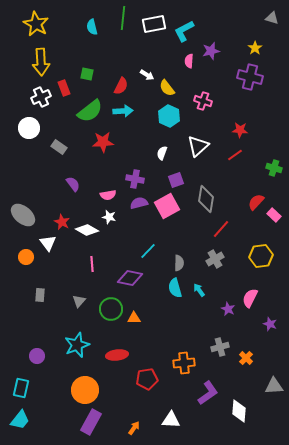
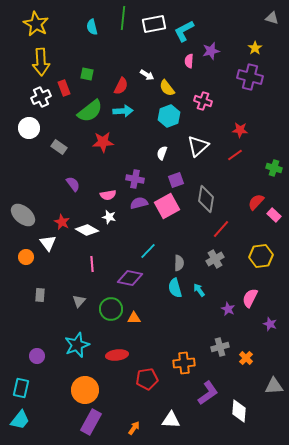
cyan hexagon at (169, 116): rotated 15 degrees clockwise
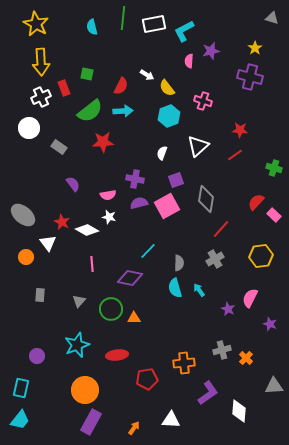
gray cross at (220, 347): moved 2 px right, 3 px down
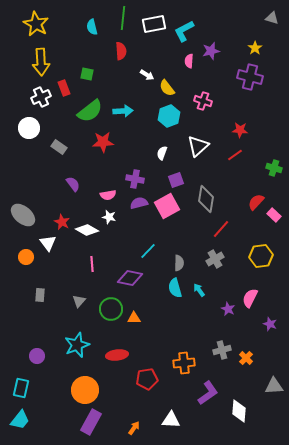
red semicircle at (121, 86): moved 35 px up; rotated 30 degrees counterclockwise
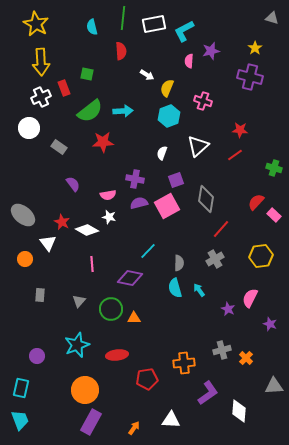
yellow semicircle at (167, 88): rotated 60 degrees clockwise
orange circle at (26, 257): moved 1 px left, 2 px down
cyan trapezoid at (20, 420): rotated 60 degrees counterclockwise
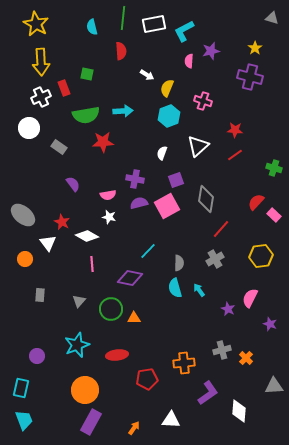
green semicircle at (90, 111): moved 4 px left, 4 px down; rotated 28 degrees clockwise
red star at (240, 130): moved 5 px left
white diamond at (87, 230): moved 6 px down
cyan trapezoid at (20, 420): moved 4 px right
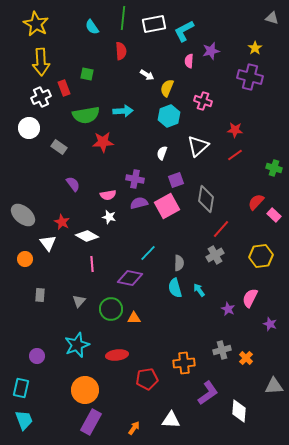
cyan semicircle at (92, 27): rotated 21 degrees counterclockwise
cyan line at (148, 251): moved 2 px down
gray cross at (215, 259): moved 4 px up
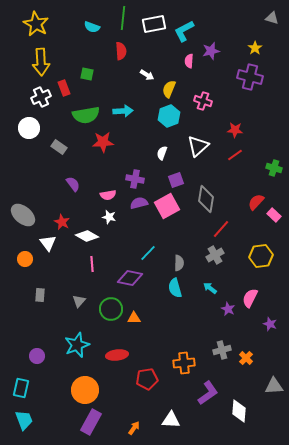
cyan semicircle at (92, 27): rotated 35 degrees counterclockwise
yellow semicircle at (167, 88): moved 2 px right, 1 px down
cyan arrow at (199, 290): moved 11 px right, 2 px up; rotated 16 degrees counterclockwise
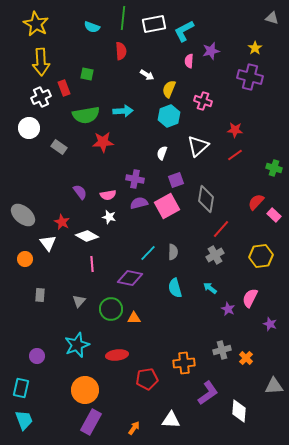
purple semicircle at (73, 184): moved 7 px right, 8 px down
gray semicircle at (179, 263): moved 6 px left, 11 px up
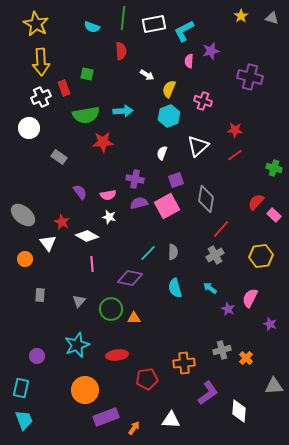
yellow star at (255, 48): moved 14 px left, 32 px up
gray rectangle at (59, 147): moved 10 px down
purple rectangle at (91, 422): moved 15 px right, 5 px up; rotated 40 degrees clockwise
